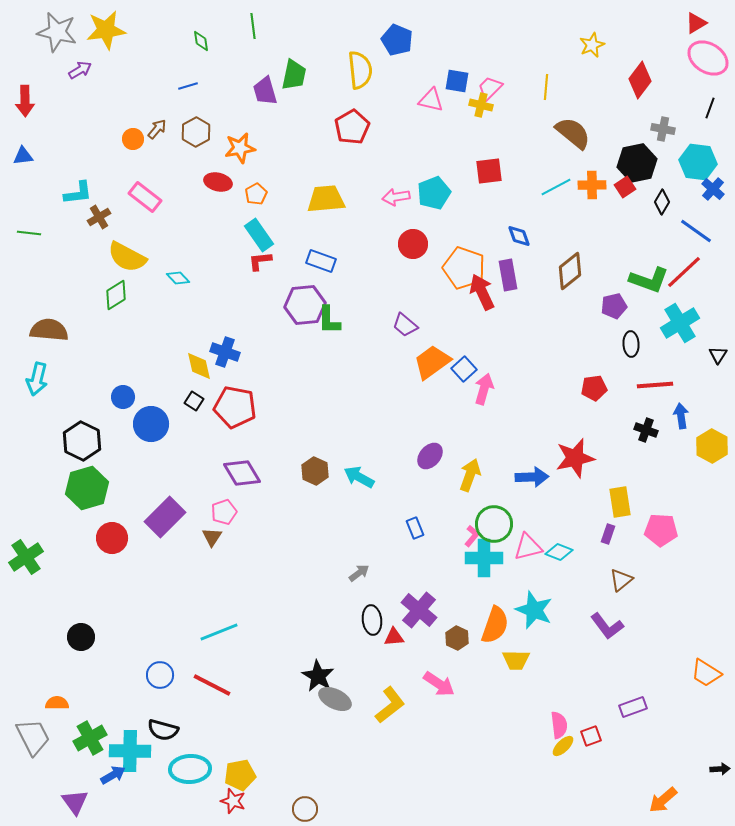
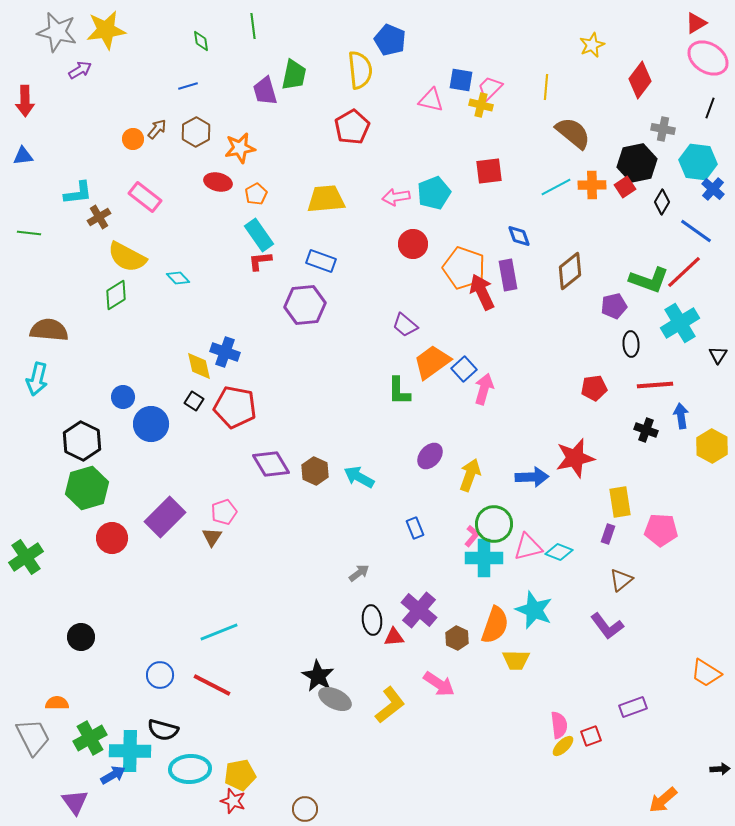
blue pentagon at (397, 40): moved 7 px left
blue square at (457, 81): moved 4 px right, 1 px up
green L-shape at (329, 320): moved 70 px right, 71 px down
purple diamond at (242, 473): moved 29 px right, 9 px up
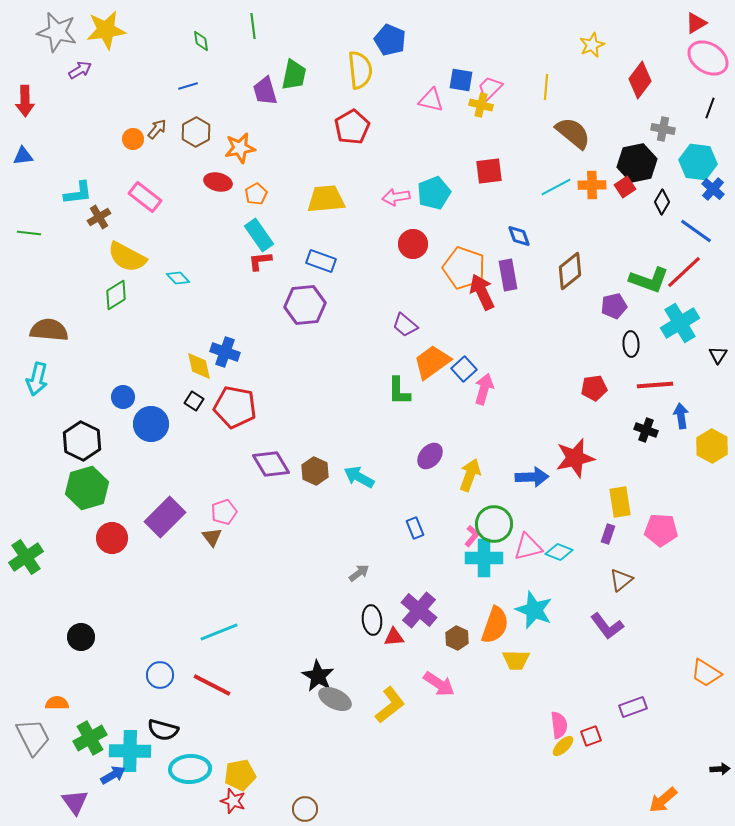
brown triangle at (212, 537): rotated 10 degrees counterclockwise
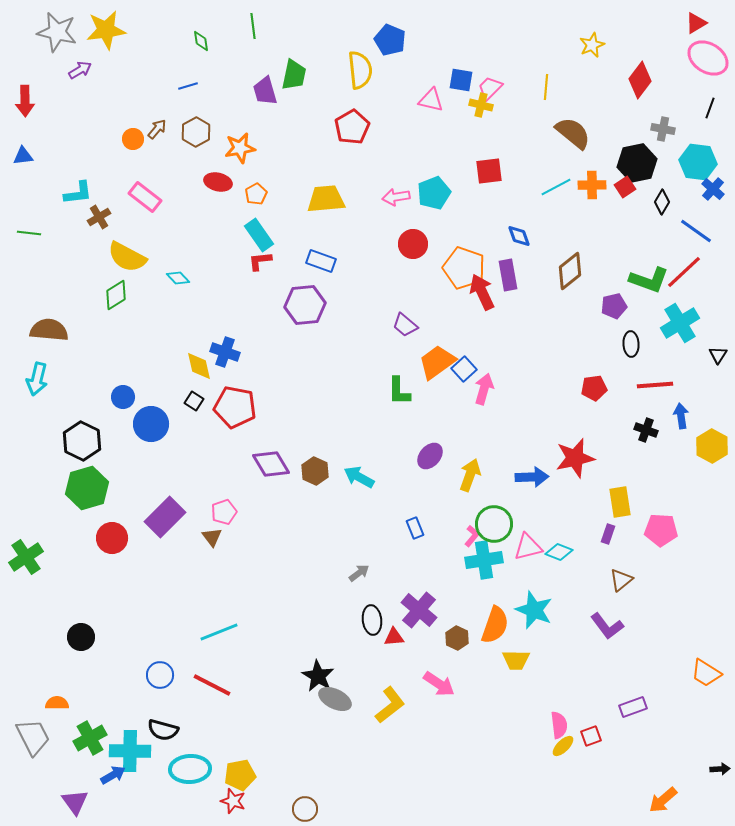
orange trapezoid at (432, 362): moved 5 px right
cyan cross at (484, 558): moved 2 px down; rotated 9 degrees counterclockwise
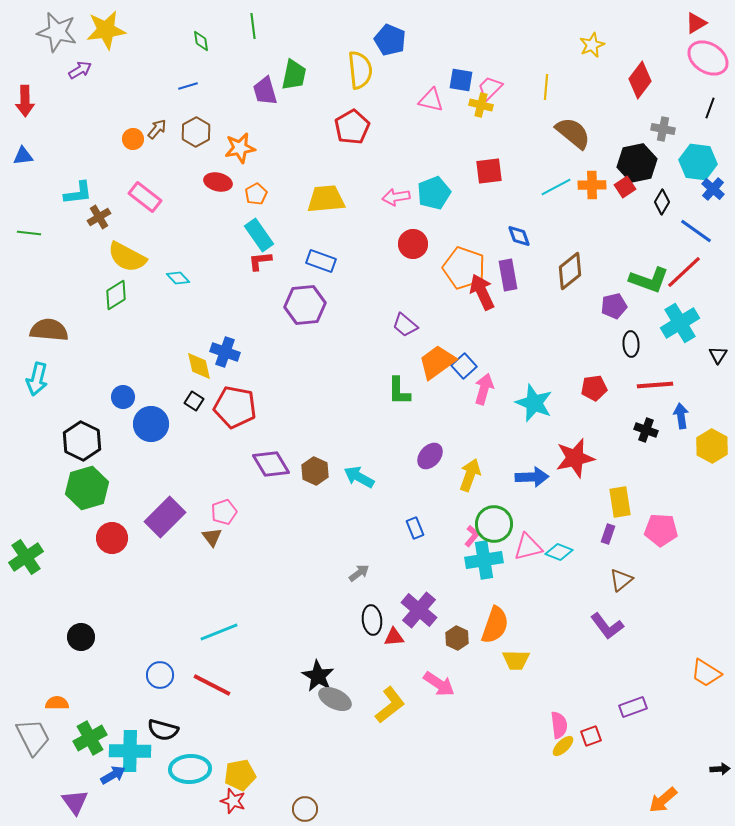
blue square at (464, 369): moved 3 px up
cyan star at (534, 610): moved 207 px up
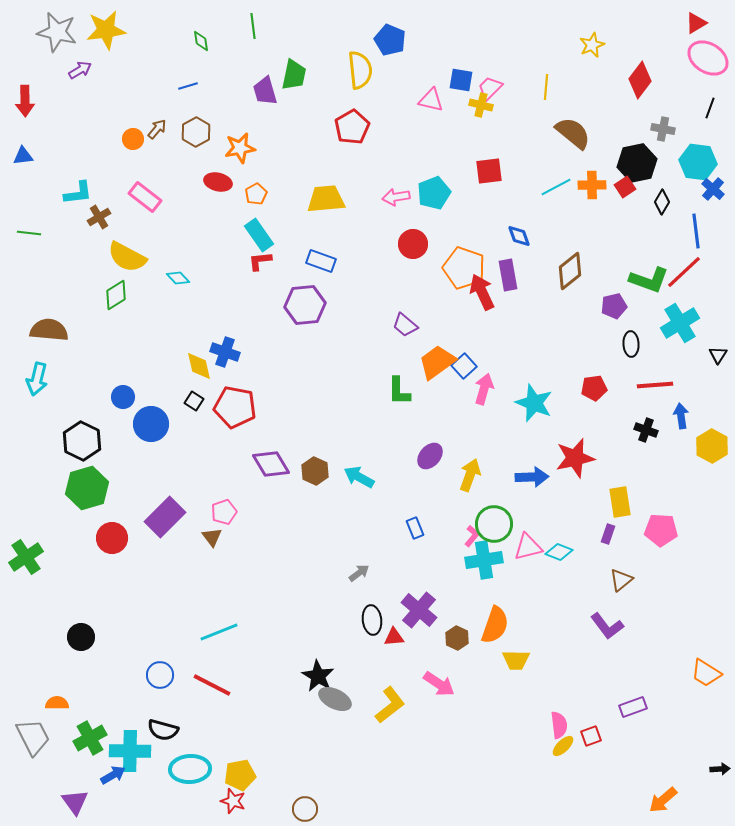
blue line at (696, 231): rotated 48 degrees clockwise
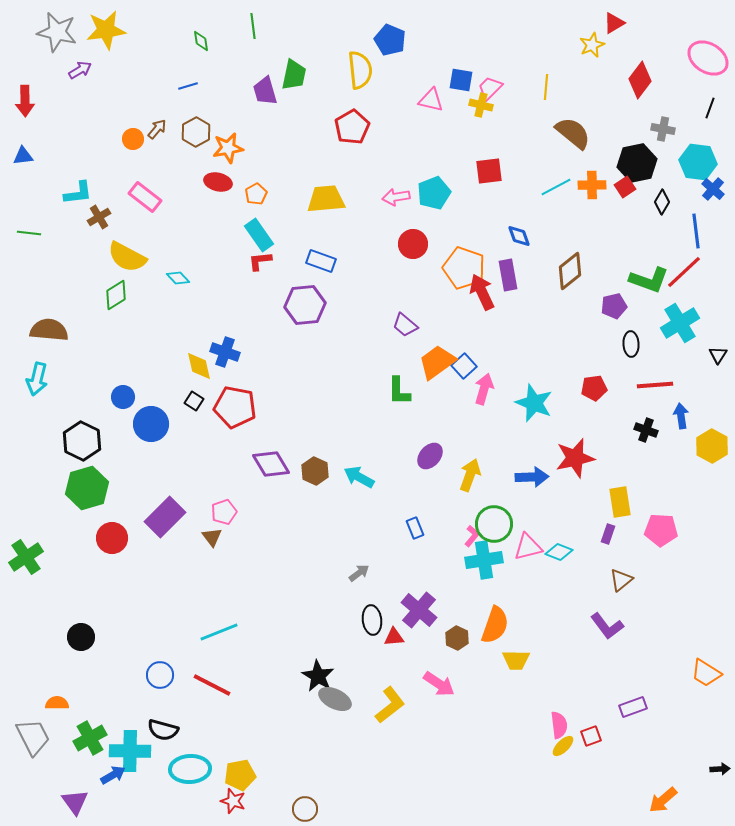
red triangle at (696, 23): moved 82 px left
orange star at (240, 148): moved 12 px left
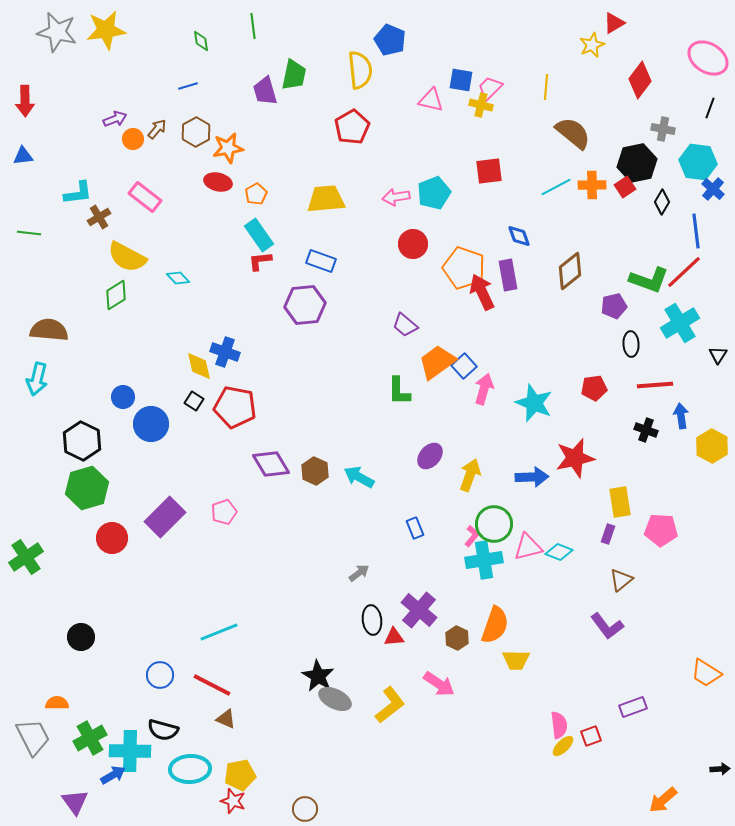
purple arrow at (80, 70): moved 35 px right, 49 px down; rotated 10 degrees clockwise
brown triangle at (212, 537): moved 14 px right, 182 px down; rotated 30 degrees counterclockwise
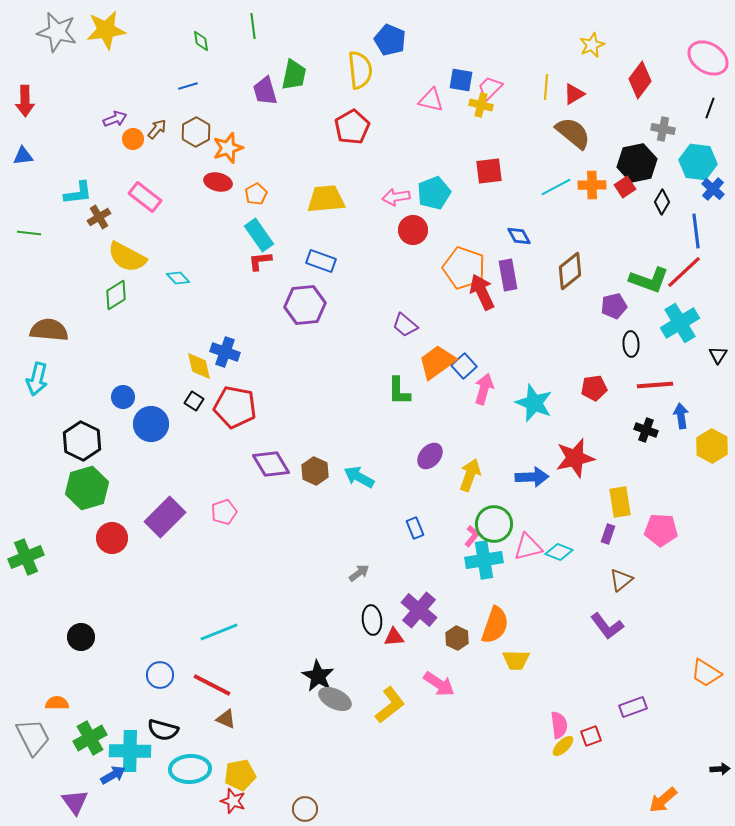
red triangle at (614, 23): moved 40 px left, 71 px down
orange star at (228, 148): rotated 8 degrees counterclockwise
blue diamond at (519, 236): rotated 10 degrees counterclockwise
red circle at (413, 244): moved 14 px up
green cross at (26, 557): rotated 12 degrees clockwise
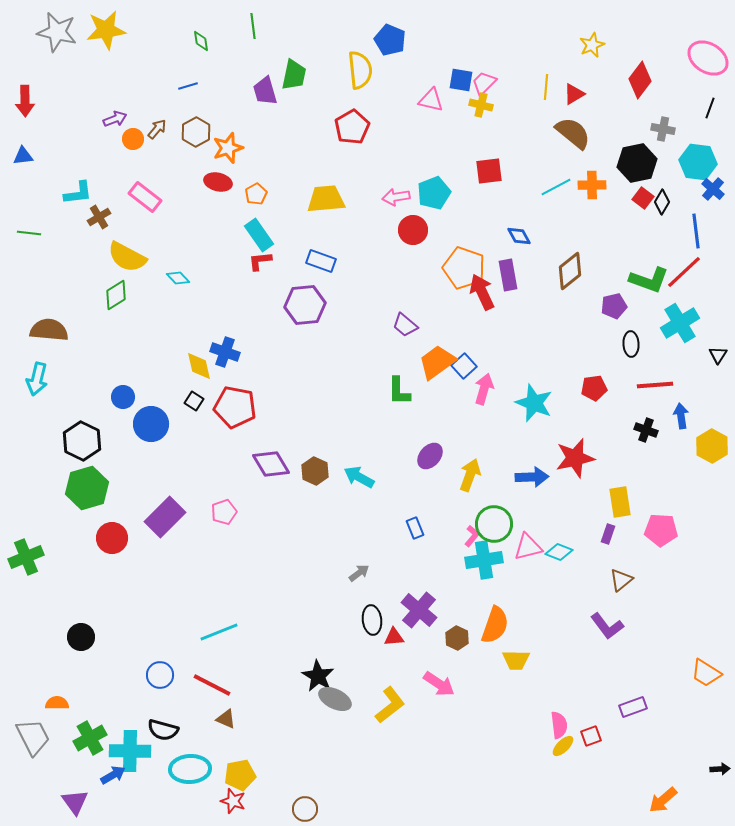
pink trapezoid at (490, 88): moved 6 px left, 5 px up
red square at (625, 187): moved 18 px right, 11 px down; rotated 20 degrees counterclockwise
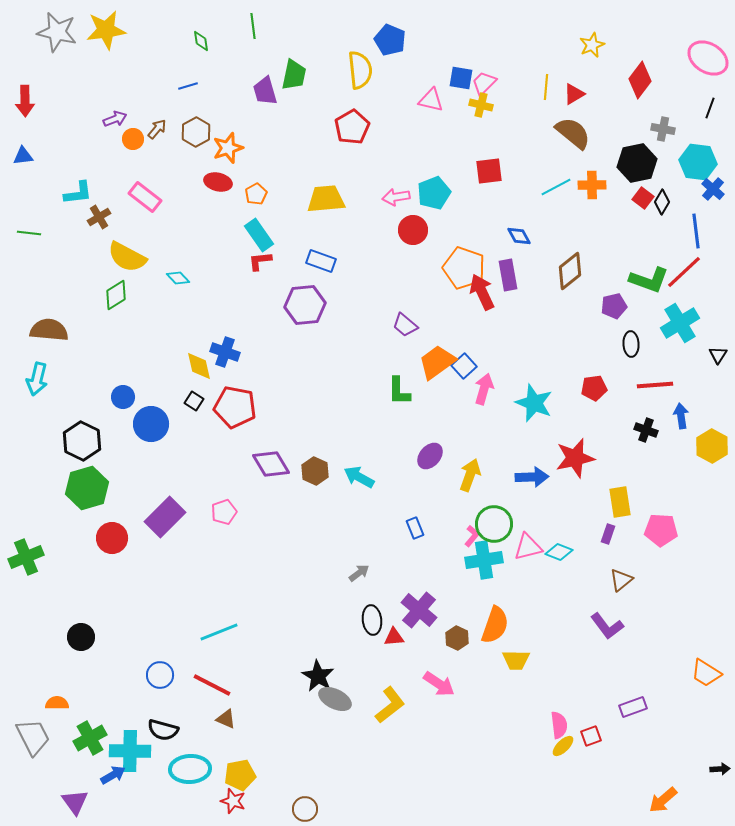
blue square at (461, 80): moved 2 px up
